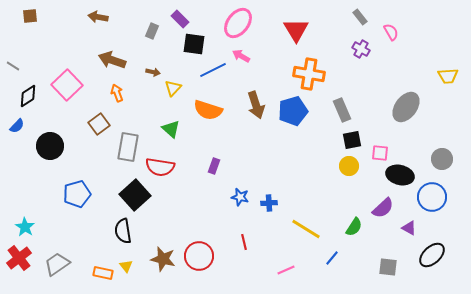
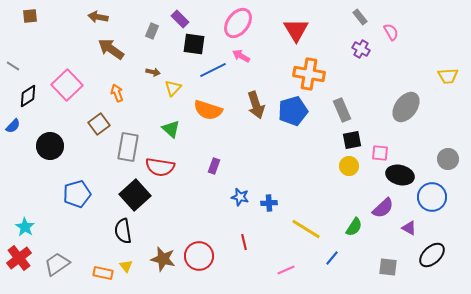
brown arrow at (112, 60): moved 1 px left, 11 px up; rotated 16 degrees clockwise
blue semicircle at (17, 126): moved 4 px left
gray circle at (442, 159): moved 6 px right
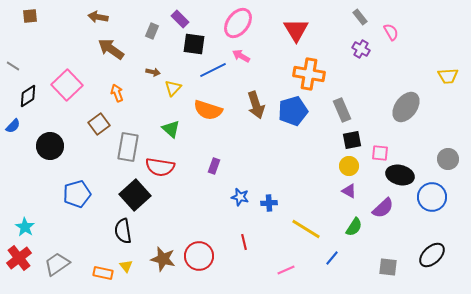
purple triangle at (409, 228): moved 60 px left, 37 px up
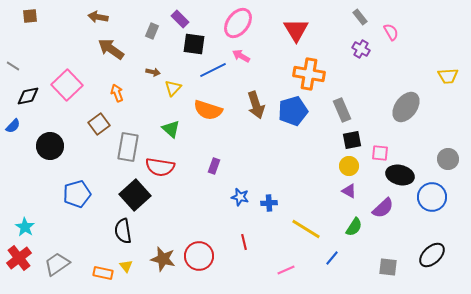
black diamond at (28, 96): rotated 20 degrees clockwise
